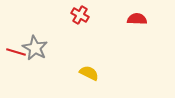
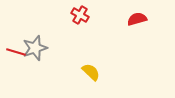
red semicircle: rotated 18 degrees counterclockwise
gray star: rotated 25 degrees clockwise
yellow semicircle: moved 2 px right, 1 px up; rotated 18 degrees clockwise
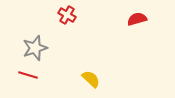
red cross: moved 13 px left
red line: moved 12 px right, 23 px down
yellow semicircle: moved 7 px down
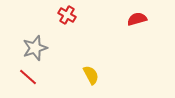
red line: moved 2 px down; rotated 24 degrees clockwise
yellow semicircle: moved 4 px up; rotated 18 degrees clockwise
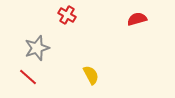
gray star: moved 2 px right
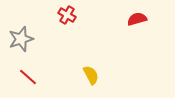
gray star: moved 16 px left, 9 px up
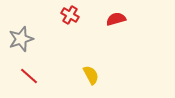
red cross: moved 3 px right
red semicircle: moved 21 px left
red line: moved 1 px right, 1 px up
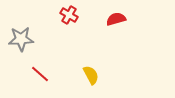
red cross: moved 1 px left
gray star: rotated 15 degrees clockwise
red line: moved 11 px right, 2 px up
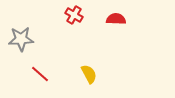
red cross: moved 5 px right
red semicircle: rotated 18 degrees clockwise
yellow semicircle: moved 2 px left, 1 px up
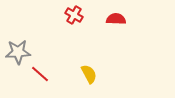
gray star: moved 3 px left, 13 px down
